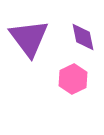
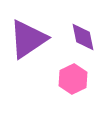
purple triangle: moved 1 px left, 1 px down; rotated 33 degrees clockwise
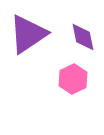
purple triangle: moved 5 px up
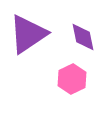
pink hexagon: moved 1 px left
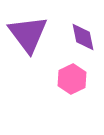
purple triangle: rotated 33 degrees counterclockwise
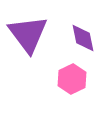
purple diamond: moved 1 px down
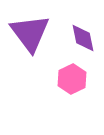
purple triangle: moved 2 px right, 1 px up
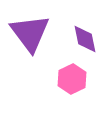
purple diamond: moved 2 px right, 1 px down
